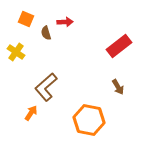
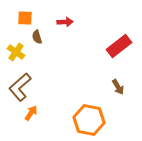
orange square: moved 1 px left, 1 px up; rotated 21 degrees counterclockwise
brown semicircle: moved 9 px left, 4 px down
brown L-shape: moved 26 px left
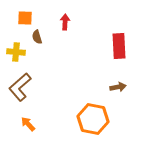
red arrow: rotated 84 degrees counterclockwise
red rectangle: rotated 55 degrees counterclockwise
yellow cross: rotated 30 degrees counterclockwise
brown arrow: rotated 70 degrees counterclockwise
orange arrow: moved 3 px left, 11 px down; rotated 77 degrees counterclockwise
orange hexagon: moved 4 px right, 1 px up
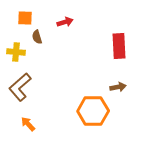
red arrow: rotated 70 degrees clockwise
orange hexagon: moved 8 px up; rotated 12 degrees counterclockwise
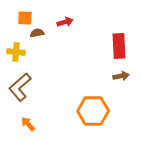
brown semicircle: moved 4 px up; rotated 96 degrees clockwise
brown arrow: moved 3 px right, 11 px up
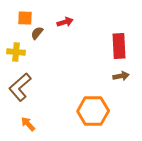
brown semicircle: rotated 40 degrees counterclockwise
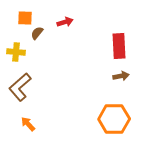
orange hexagon: moved 21 px right, 8 px down
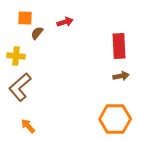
yellow cross: moved 4 px down
orange hexagon: moved 1 px right
orange arrow: moved 2 px down
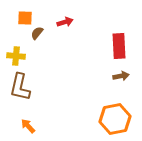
brown L-shape: rotated 36 degrees counterclockwise
orange hexagon: rotated 12 degrees counterclockwise
